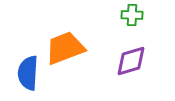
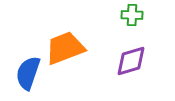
blue semicircle: rotated 16 degrees clockwise
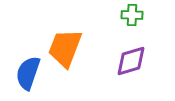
orange trapezoid: rotated 48 degrees counterclockwise
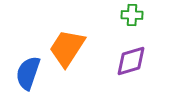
orange trapezoid: moved 2 px right; rotated 12 degrees clockwise
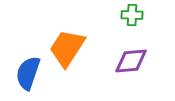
purple diamond: rotated 12 degrees clockwise
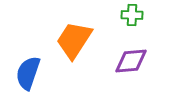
orange trapezoid: moved 7 px right, 8 px up
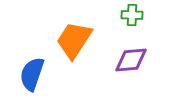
purple diamond: moved 1 px up
blue semicircle: moved 4 px right, 1 px down
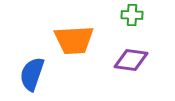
orange trapezoid: rotated 126 degrees counterclockwise
purple diamond: rotated 12 degrees clockwise
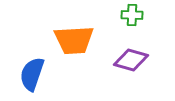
purple diamond: rotated 8 degrees clockwise
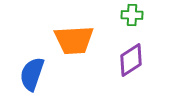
purple diamond: rotated 48 degrees counterclockwise
